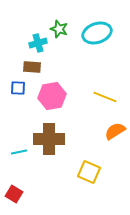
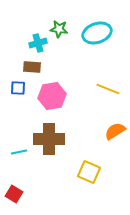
green star: rotated 12 degrees counterclockwise
yellow line: moved 3 px right, 8 px up
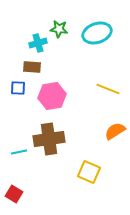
brown cross: rotated 8 degrees counterclockwise
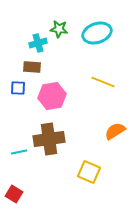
yellow line: moved 5 px left, 7 px up
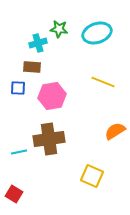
yellow square: moved 3 px right, 4 px down
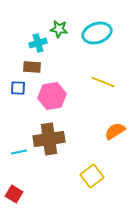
yellow square: rotated 30 degrees clockwise
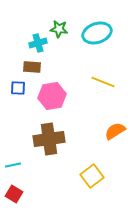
cyan line: moved 6 px left, 13 px down
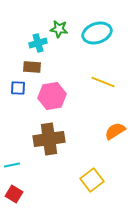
cyan line: moved 1 px left
yellow square: moved 4 px down
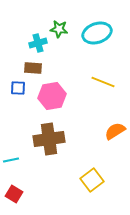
brown rectangle: moved 1 px right, 1 px down
cyan line: moved 1 px left, 5 px up
